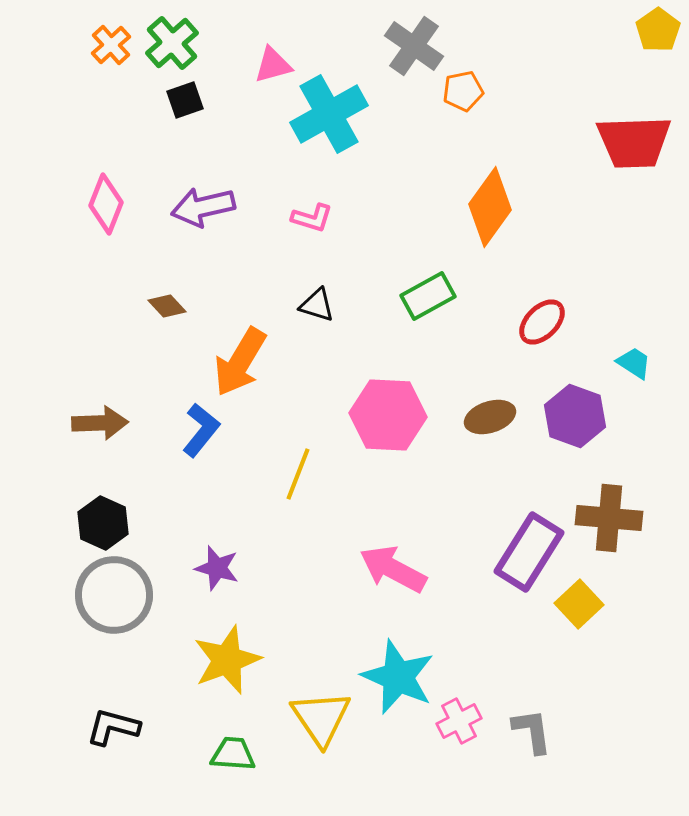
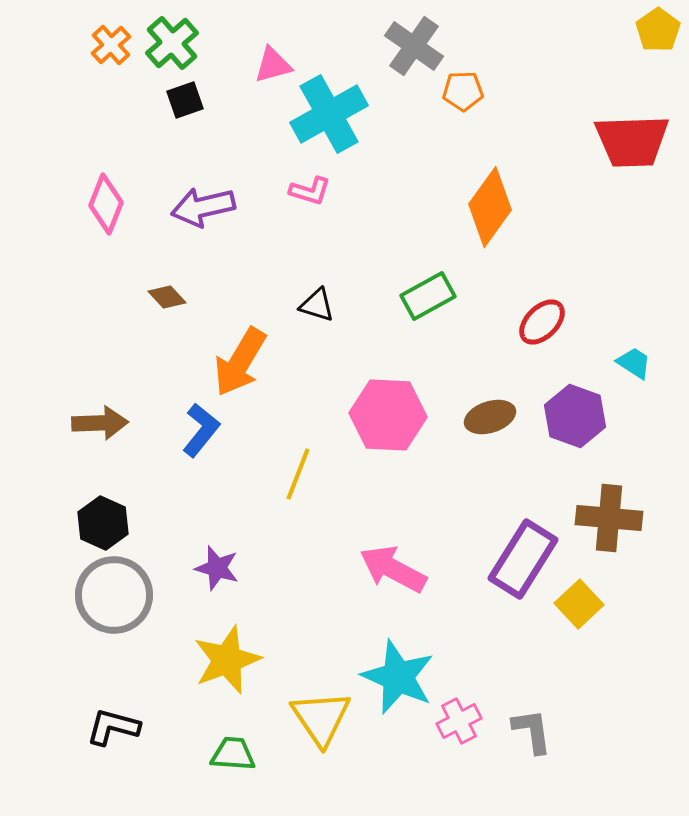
orange pentagon: rotated 9 degrees clockwise
red trapezoid: moved 2 px left, 1 px up
pink L-shape: moved 2 px left, 27 px up
brown diamond: moved 9 px up
purple rectangle: moved 6 px left, 7 px down
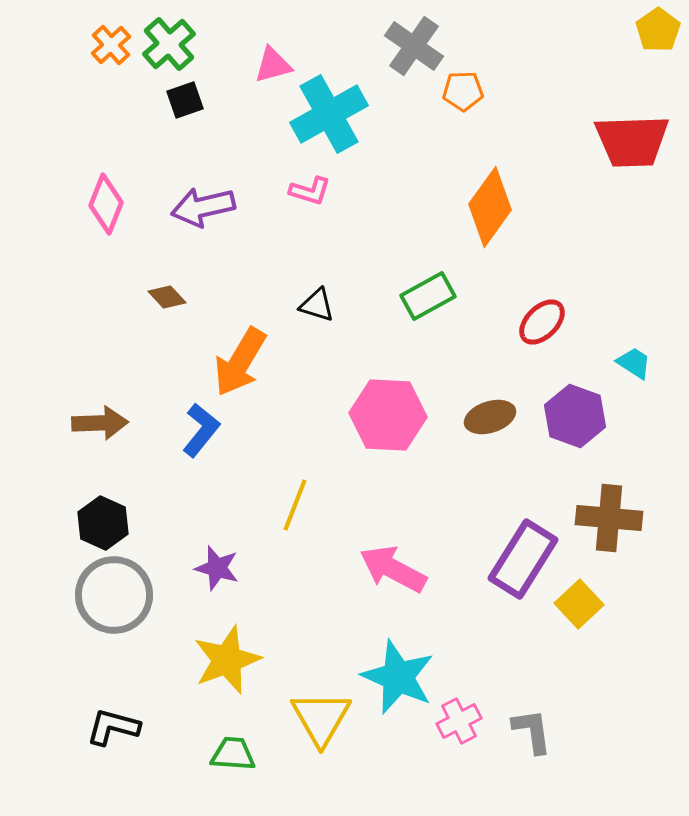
green cross: moved 3 px left, 1 px down
yellow line: moved 3 px left, 31 px down
yellow triangle: rotated 4 degrees clockwise
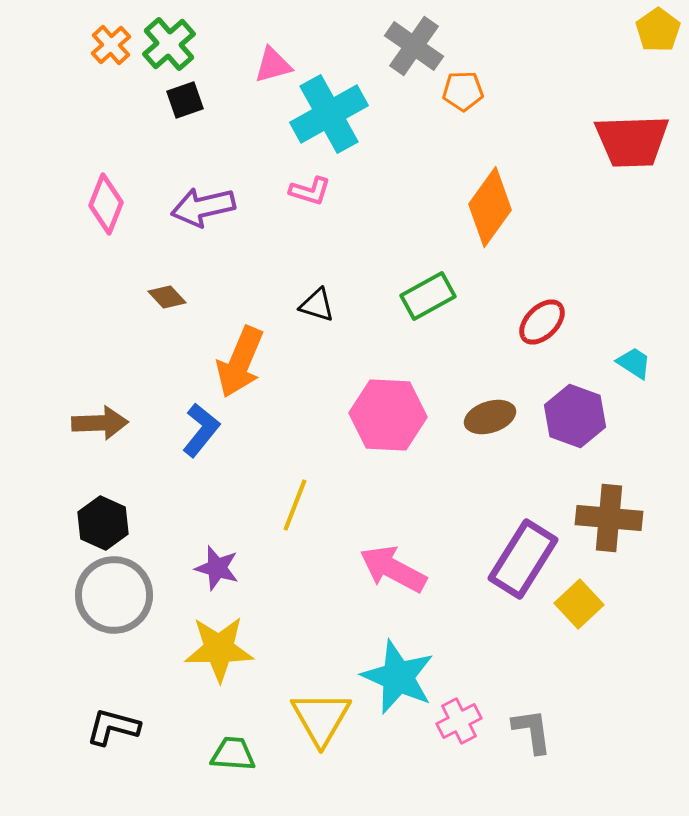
orange arrow: rotated 8 degrees counterclockwise
yellow star: moved 8 px left, 11 px up; rotated 20 degrees clockwise
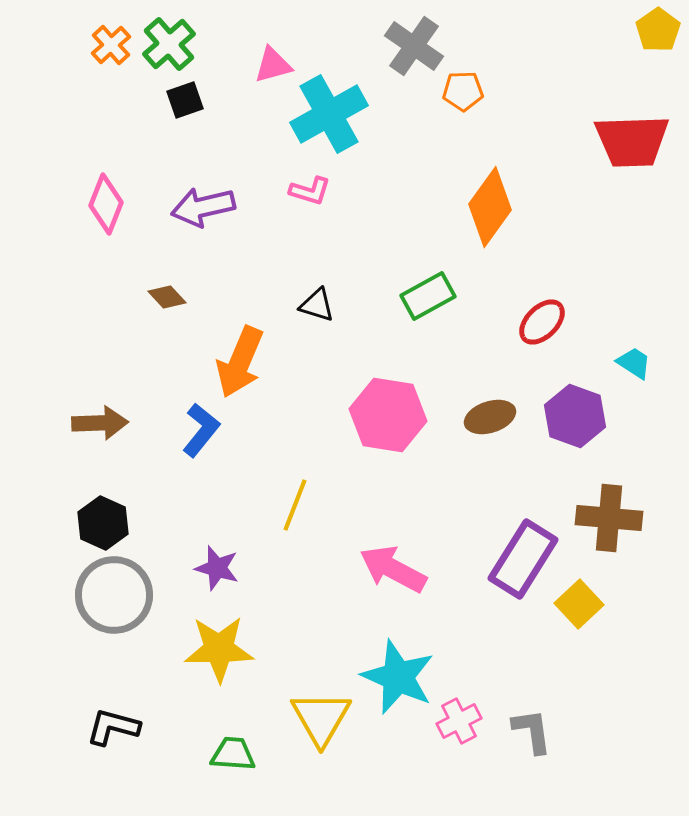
pink hexagon: rotated 6 degrees clockwise
